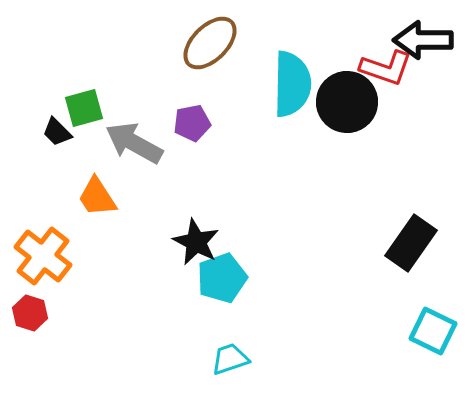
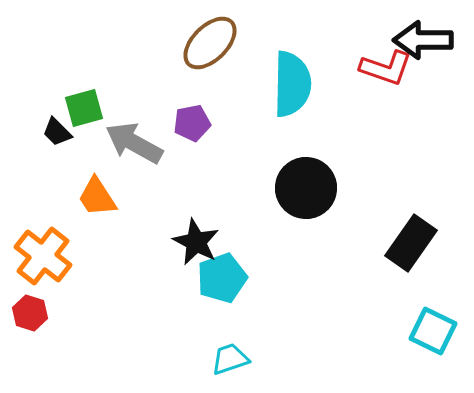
black circle: moved 41 px left, 86 px down
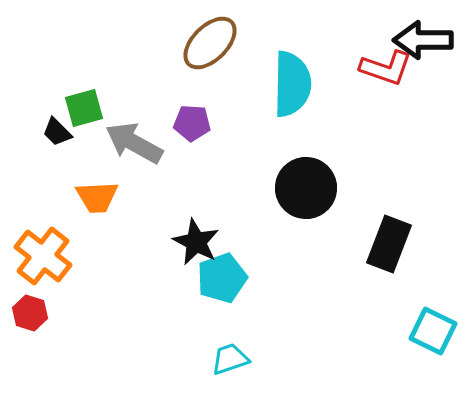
purple pentagon: rotated 15 degrees clockwise
orange trapezoid: rotated 60 degrees counterclockwise
black rectangle: moved 22 px left, 1 px down; rotated 14 degrees counterclockwise
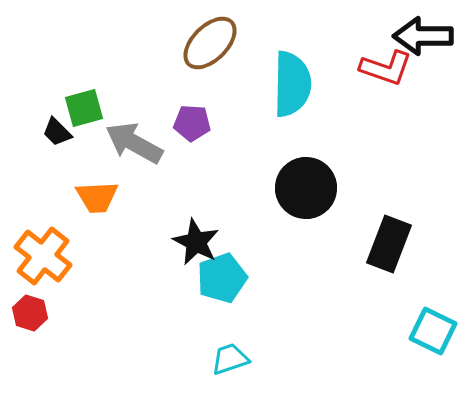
black arrow: moved 4 px up
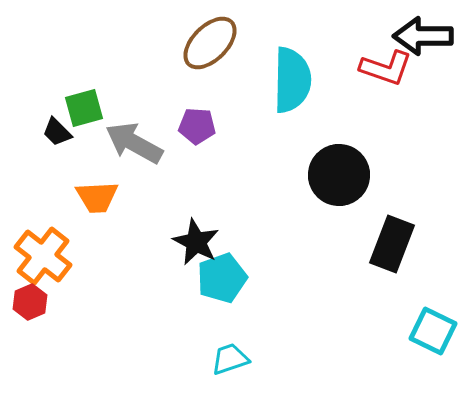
cyan semicircle: moved 4 px up
purple pentagon: moved 5 px right, 3 px down
black circle: moved 33 px right, 13 px up
black rectangle: moved 3 px right
red hexagon: moved 11 px up; rotated 20 degrees clockwise
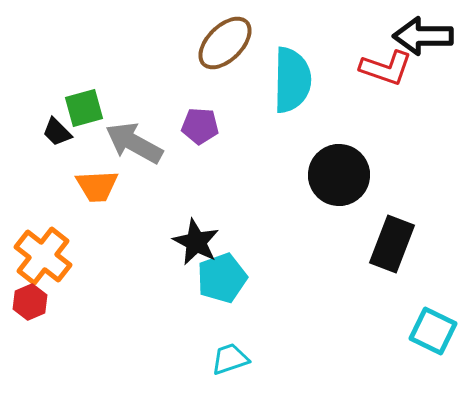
brown ellipse: moved 15 px right
purple pentagon: moved 3 px right
orange trapezoid: moved 11 px up
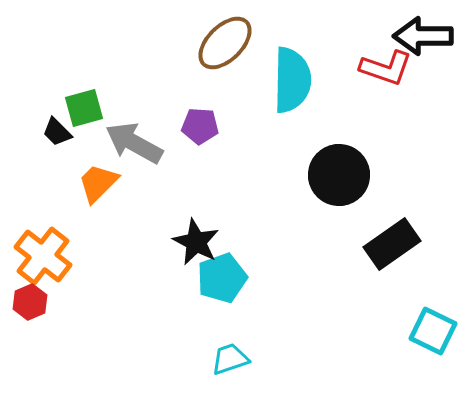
orange trapezoid: moved 1 px right, 3 px up; rotated 138 degrees clockwise
black rectangle: rotated 34 degrees clockwise
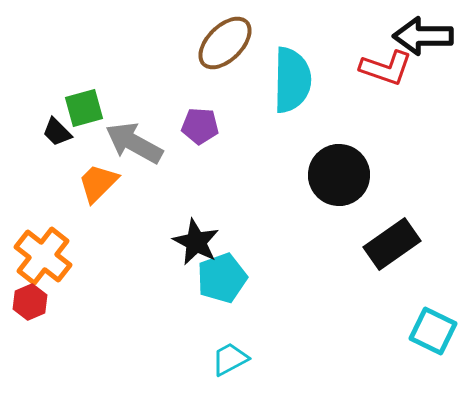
cyan trapezoid: rotated 9 degrees counterclockwise
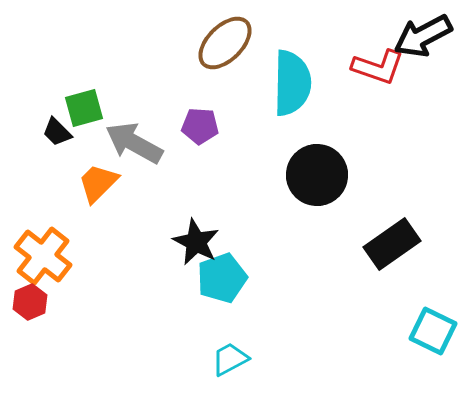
black arrow: rotated 28 degrees counterclockwise
red L-shape: moved 8 px left, 1 px up
cyan semicircle: moved 3 px down
black circle: moved 22 px left
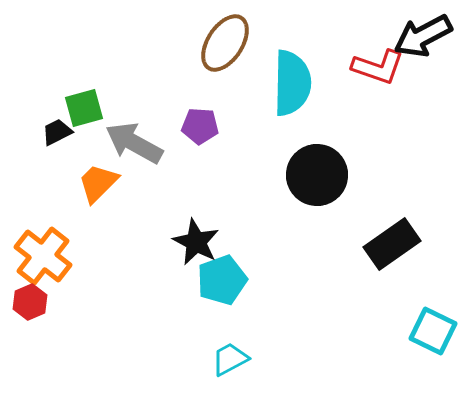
brown ellipse: rotated 12 degrees counterclockwise
black trapezoid: rotated 108 degrees clockwise
cyan pentagon: moved 2 px down
